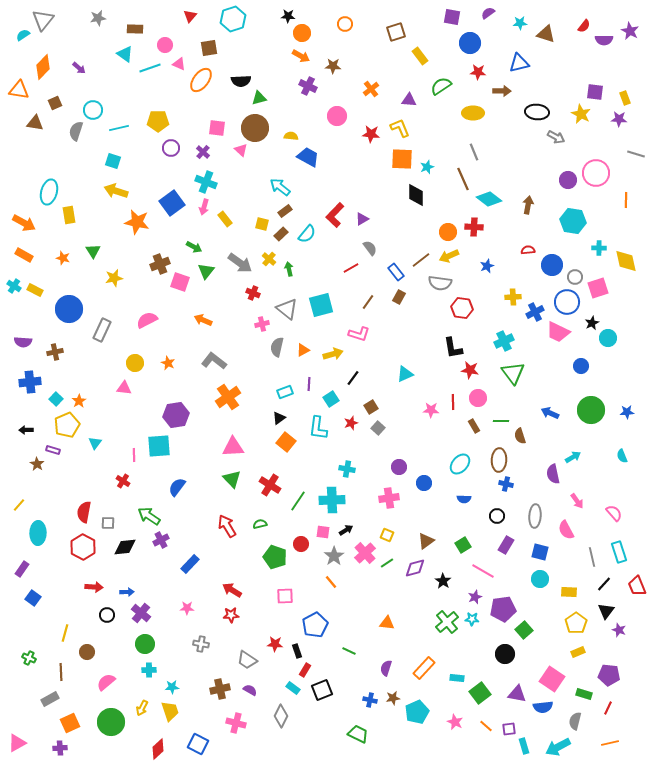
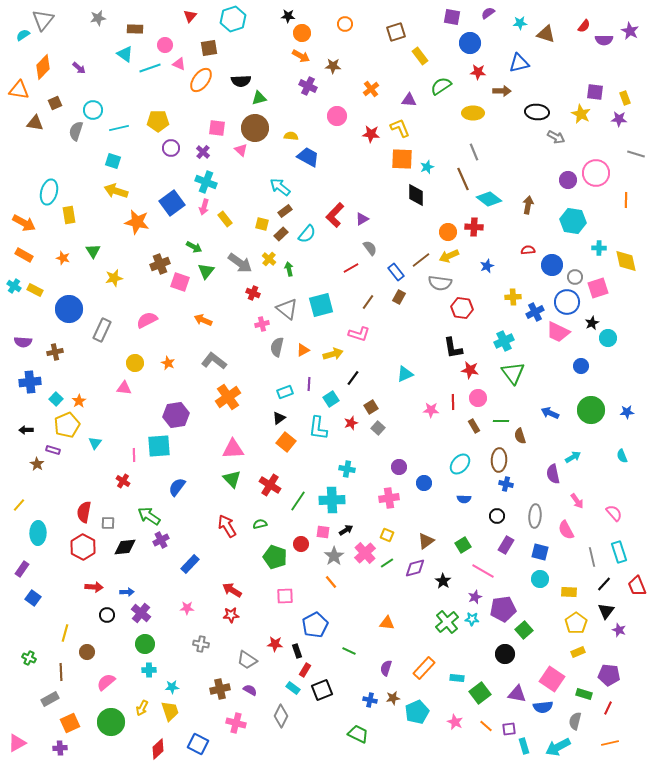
pink triangle at (233, 447): moved 2 px down
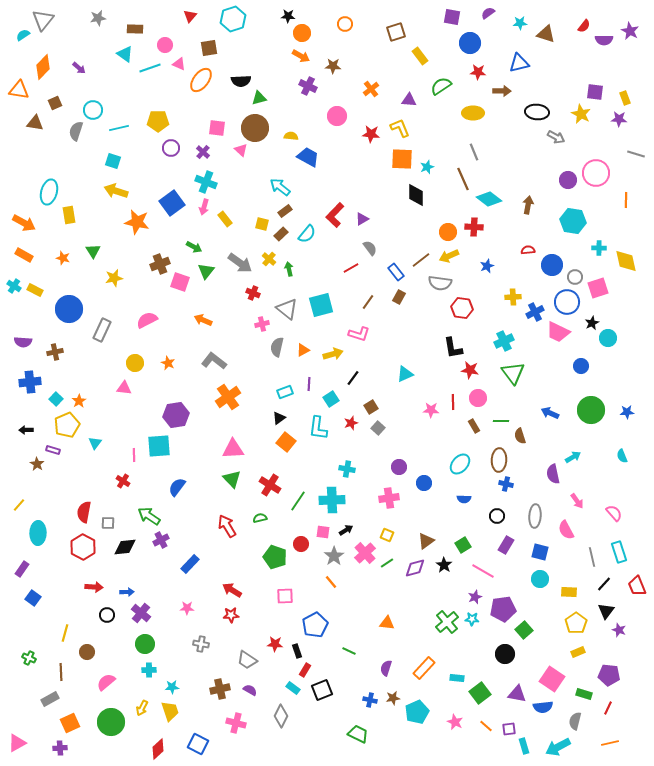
green semicircle at (260, 524): moved 6 px up
black star at (443, 581): moved 1 px right, 16 px up
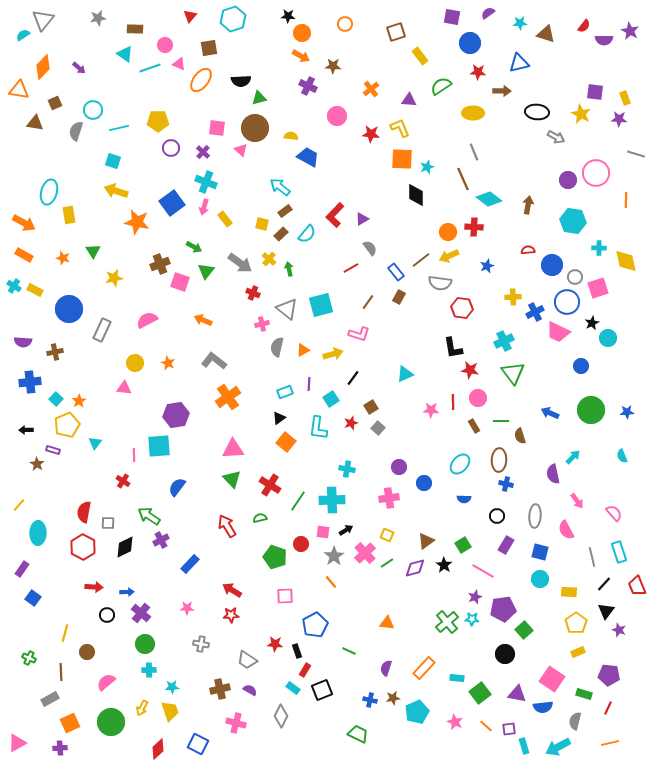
cyan arrow at (573, 457): rotated 14 degrees counterclockwise
black diamond at (125, 547): rotated 20 degrees counterclockwise
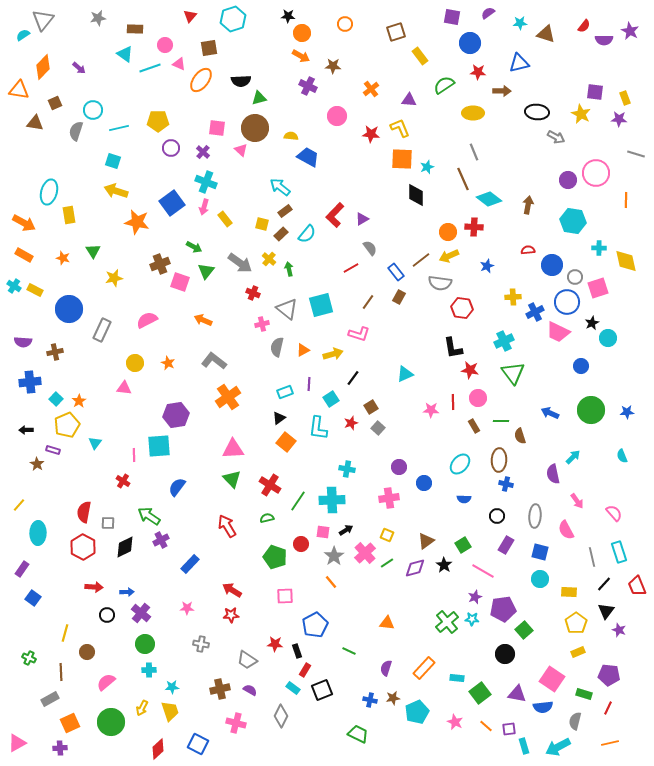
green semicircle at (441, 86): moved 3 px right, 1 px up
green semicircle at (260, 518): moved 7 px right
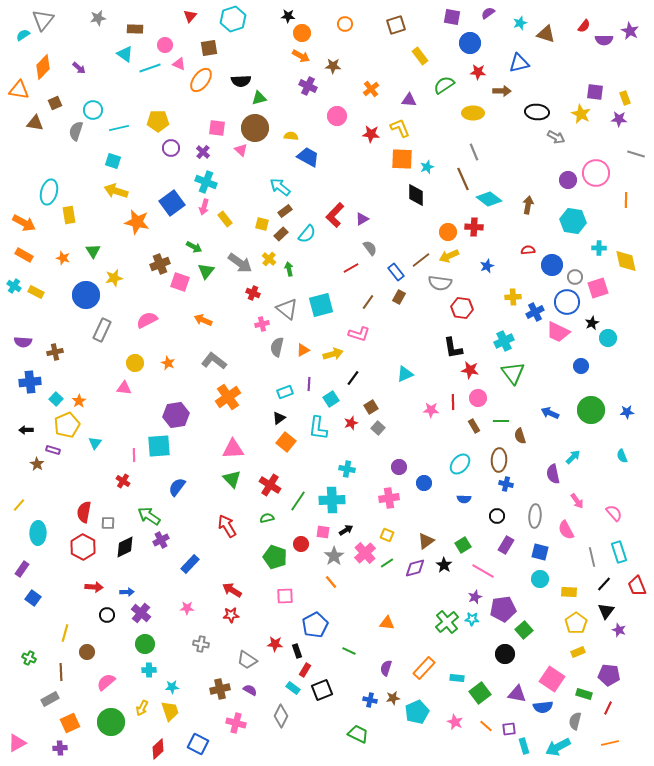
cyan star at (520, 23): rotated 16 degrees counterclockwise
brown square at (396, 32): moved 7 px up
yellow rectangle at (35, 290): moved 1 px right, 2 px down
blue circle at (69, 309): moved 17 px right, 14 px up
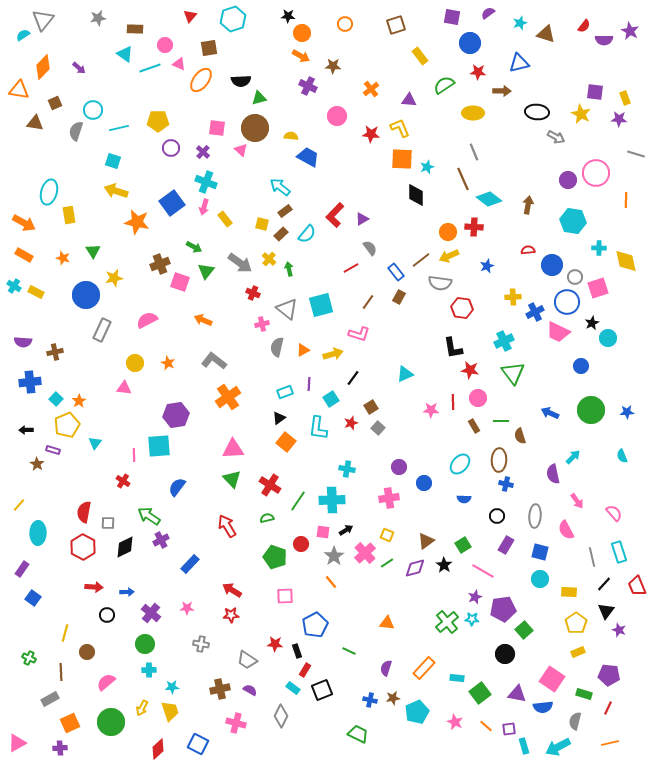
purple cross at (141, 613): moved 10 px right
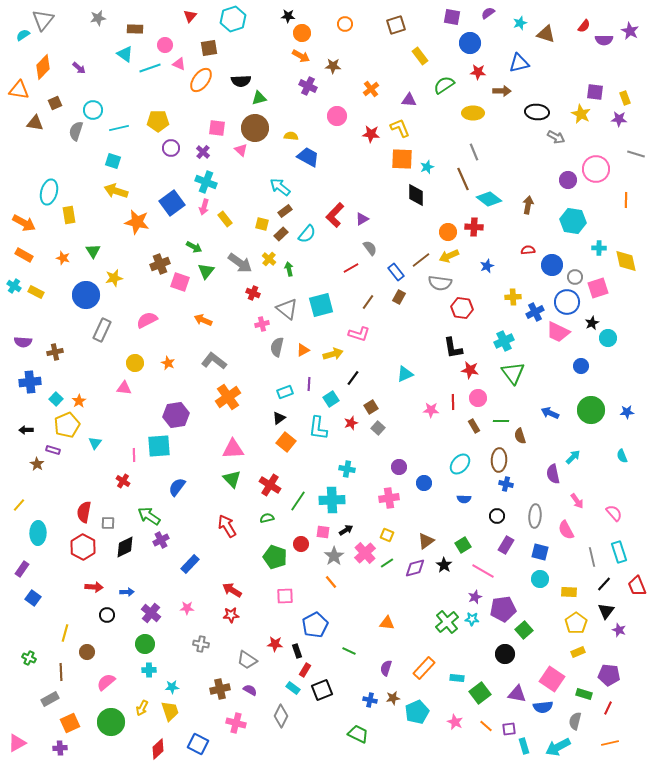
pink circle at (596, 173): moved 4 px up
